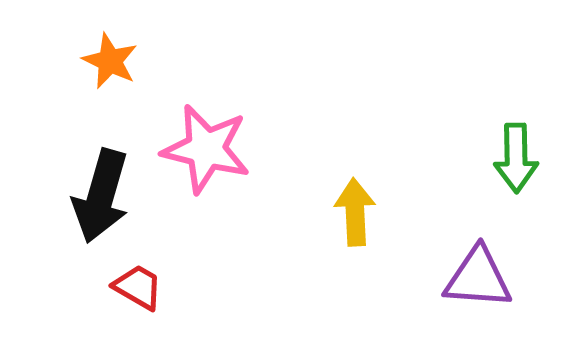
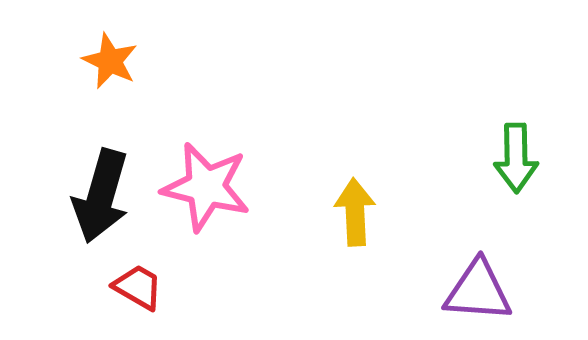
pink star: moved 38 px down
purple triangle: moved 13 px down
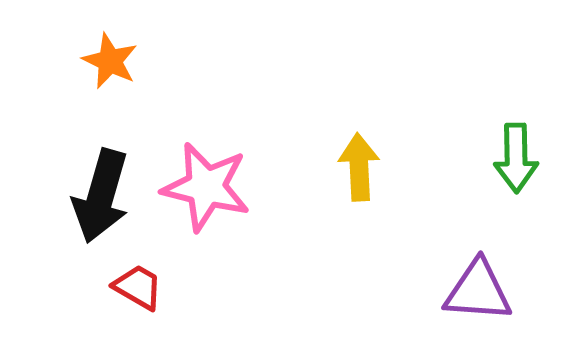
yellow arrow: moved 4 px right, 45 px up
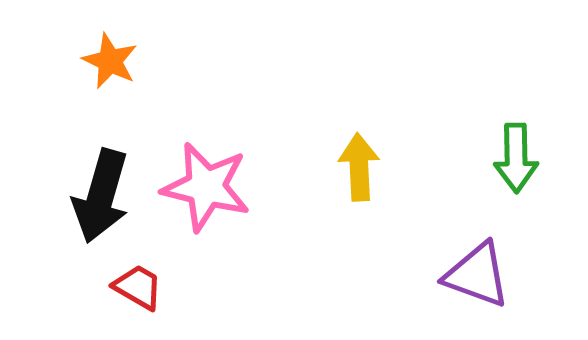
purple triangle: moved 1 px left, 16 px up; rotated 16 degrees clockwise
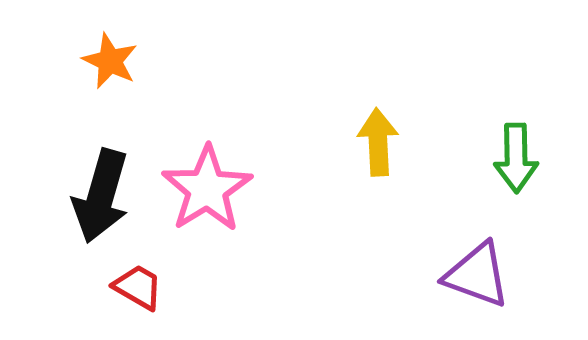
yellow arrow: moved 19 px right, 25 px up
pink star: moved 1 px right, 2 px down; rotated 26 degrees clockwise
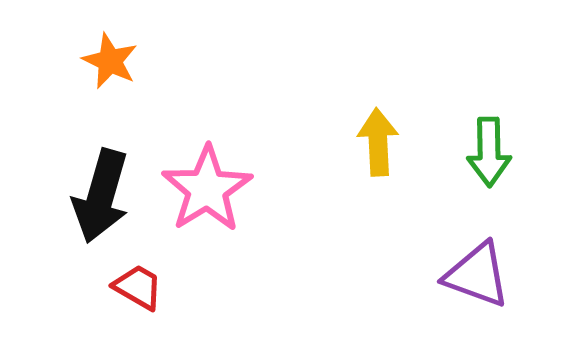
green arrow: moved 27 px left, 6 px up
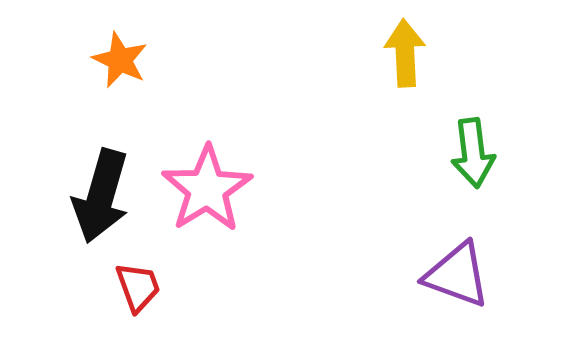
orange star: moved 10 px right, 1 px up
yellow arrow: moved 27 px right, 89 px up
green arrow: moved 16 px left, 1 px down; rotated 6 degrees counterclockwise
purple triangle: moved 20 px left
red trapezoid: rotated 40 degrees clockwise
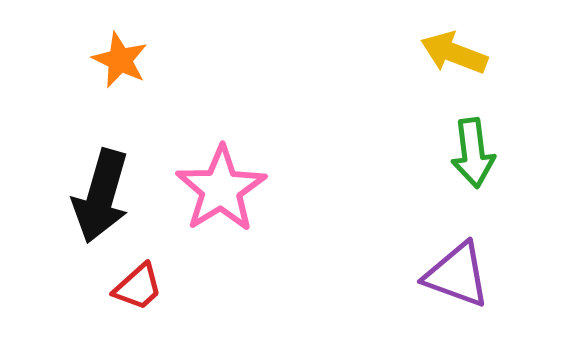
yellow arrow: moved 49 px right; rotated 66 degrees counterclockwise
pink star: moved 14 px right
red trapezoid: rotated 68 degrees clockwise
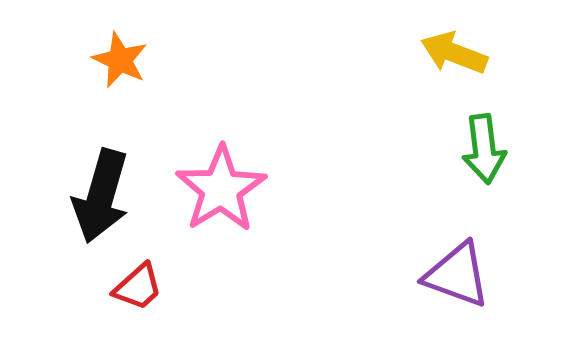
green arrow: moved 11 px right, 4 px up
